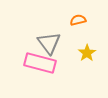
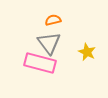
orange semicircle: moved 25 px left
yellow star: moved 1 px up; rotated 12 degrees counterclockwise
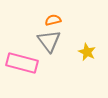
gray triangle: moved 2 px up
pink rectangle: moved 18 px left
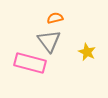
orange semicircle: moved 2 px right, 2 px up
pink rectangle: moved 8 px right
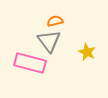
orange semicircle: moved 3 px down
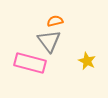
yellow star: moved 9 px down
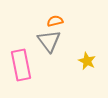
pink rectangle: moved 9 px left, 2 px down; rotated 64 degrees clockwise
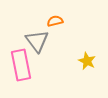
gray triangle: moved 12 px left
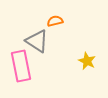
gray triangle: rotated 20 degrees counterclockwise
pink rectangle: moved 1 px down
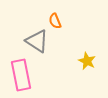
orange semicircle: rotated 98 degrees counterclockwise
pink rectangle: moved 9 px down
